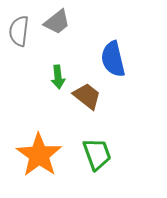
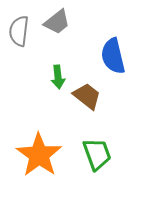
blue semicircle: moved 3 px up
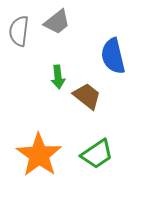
green trapezoid: rotated 76 degrees clockwise
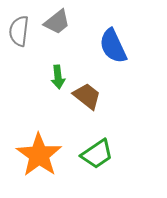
blue semicircle: moved 10 px up; rotated 12 degrees counterclockwise
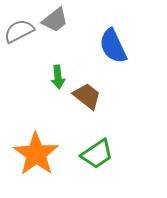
gray trapezoid: moved 2 px left, 2 px up
gray semicircle: rotated 56 degrees clockwise
orange star: moved 3 px left, 1 px up
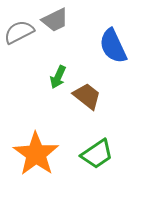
gray trapezoid: rotated 12 degrees clockwise
gray semicircle: moved 1 px down
green arrow: rotated 30 degrees clockwise
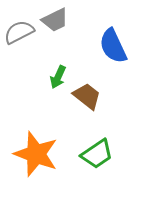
orange star: rotated 15 degrees counterclockwise
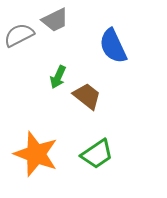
gray semicircle: moved 3 px down
